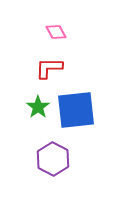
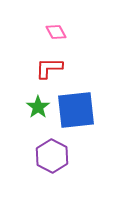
purple hexagon: moved 1 px left, 3 px up
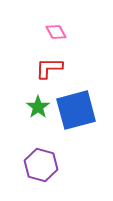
blue square: rotated 9 degrees counterclockwise
purple hexagon: moved 11 px left, 9 px down; rotated 12 degrees counterclockwise
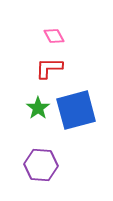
pink diamond: moved 2 px left, 4 px down
green star: moved 1 px down
purple hexagon: rotated 12 degrees counterclockwise
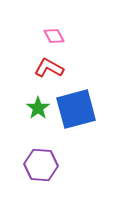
red L-shape: rotated 28 degrees clockwise
blue square: moved 1 px up
